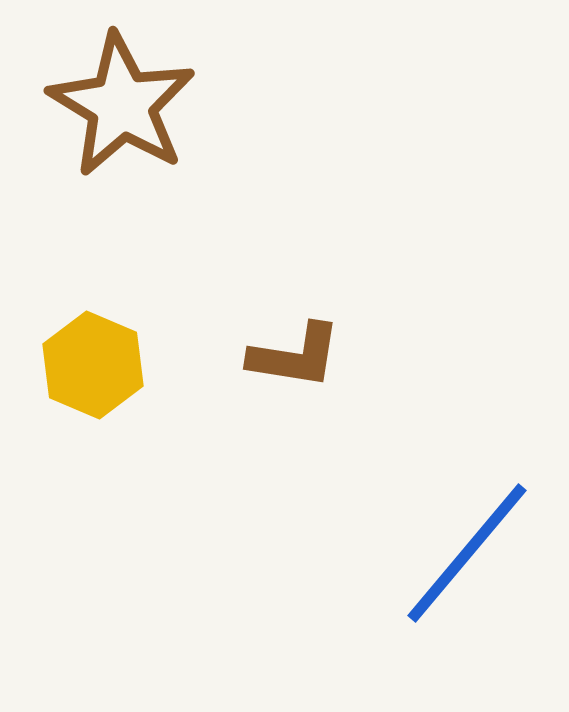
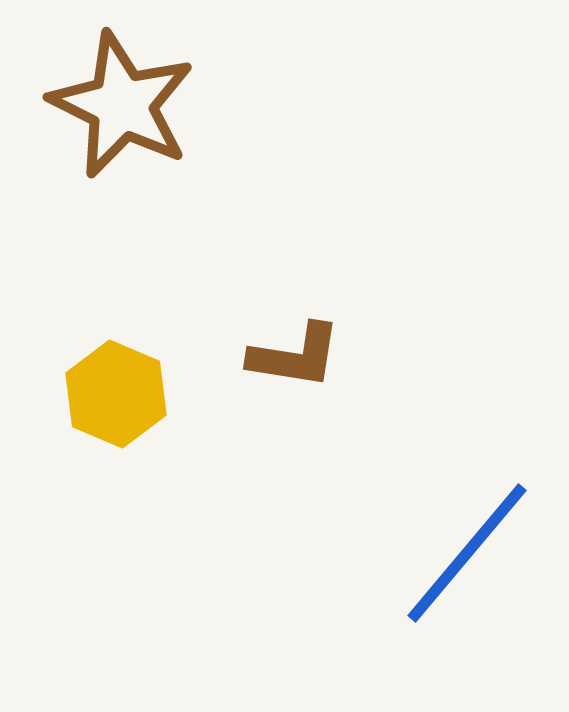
brown star: rotated 5 degrees counterclockwise
yellow hexagon: moved 23 px right, 29 px down
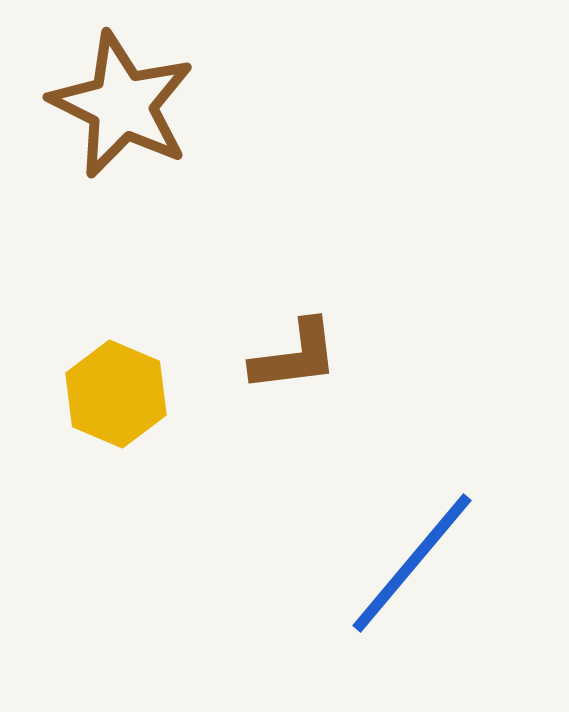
brown L-shape: rotated 16 degrees counterclockwise
blue line: moved 55 px left, 10 px down
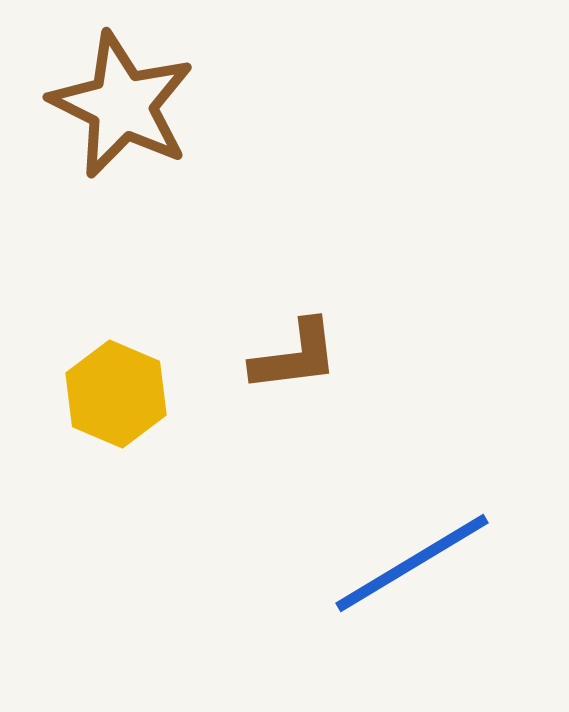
blue line: rotated 19 degrees clockwise
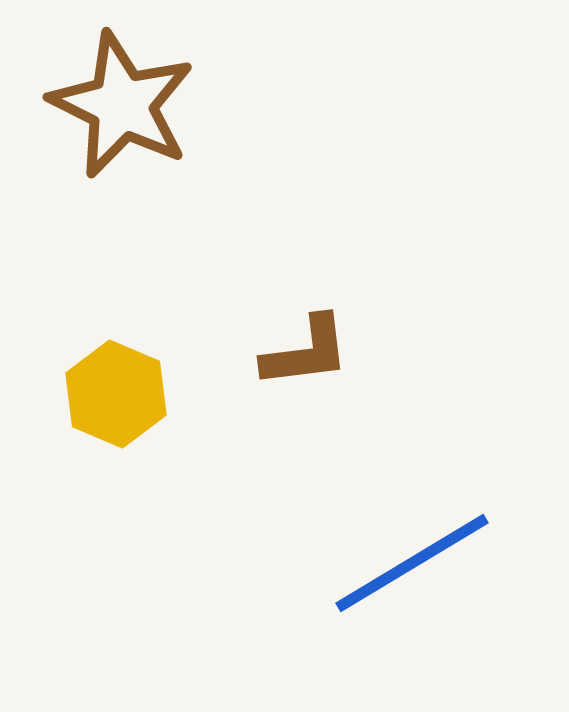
brown L-shape: moved 11 px right, 4 px up
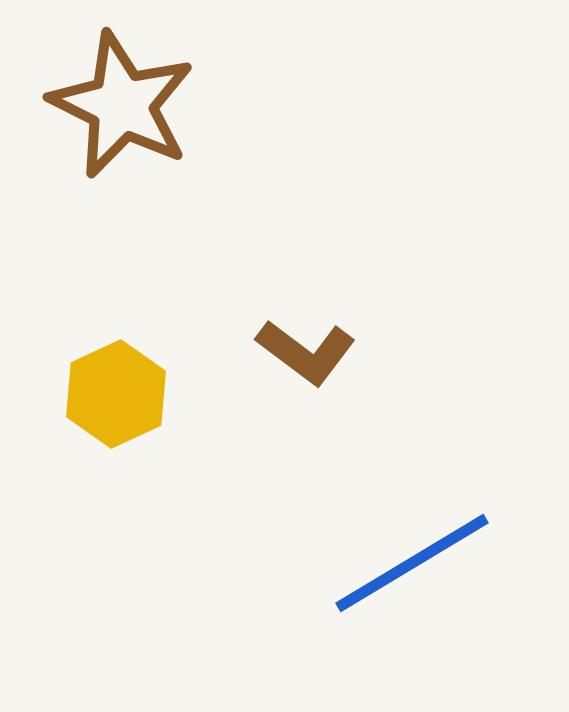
brown L-shape: rotated 44 degrees clockwise
yellow hexagon: rotated 12 degrees clockwise
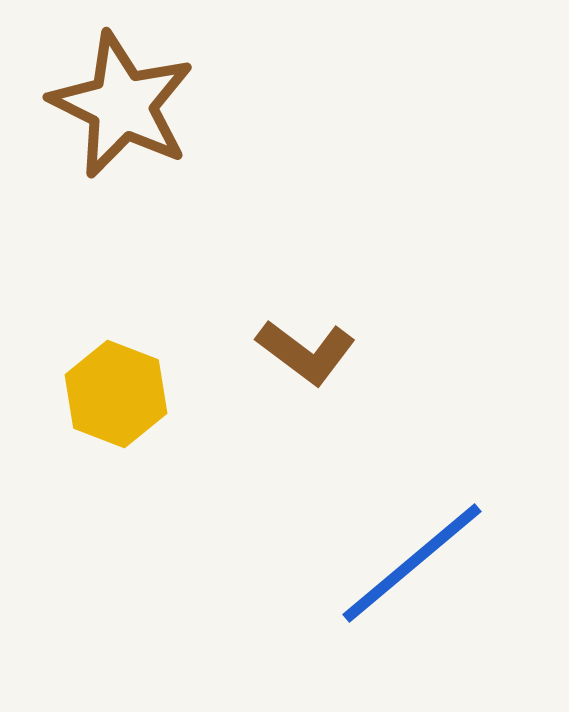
yellow hexagon: rotated 14 degrees counterclockwise
blue line: rotated 9 degrees counterclockwise
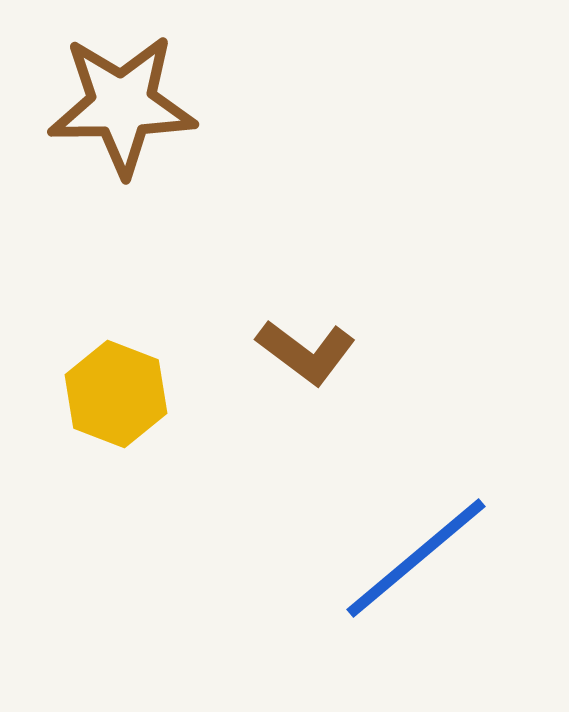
brown star: rotated 27 degrees counterclockwise
blue line: moved 4 px right, 5 px up
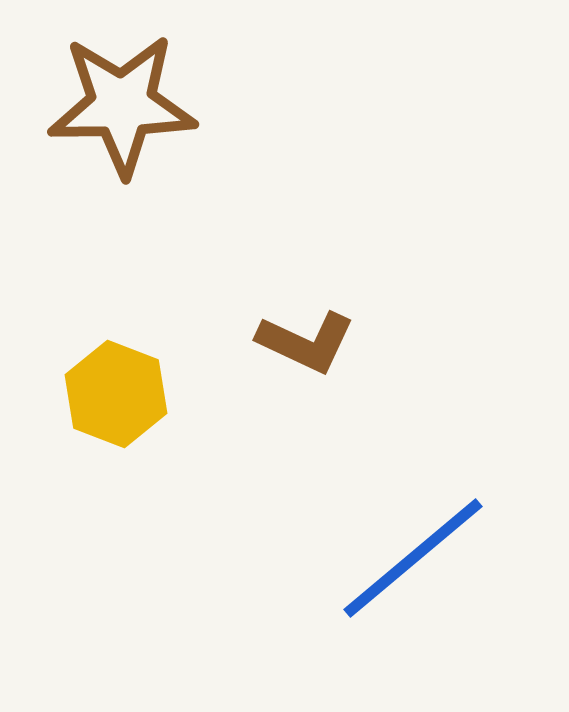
brown L-shape: moved 10 px up; rotated 12 degrees counterclockwise
blue line: moved 3 px left
